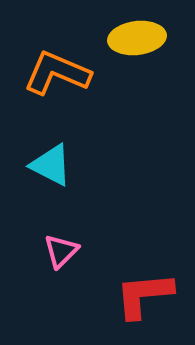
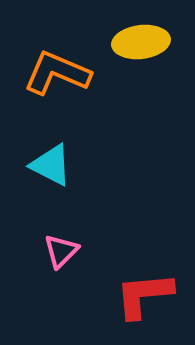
yellow ellipse: moved 4 px right, 4 px down
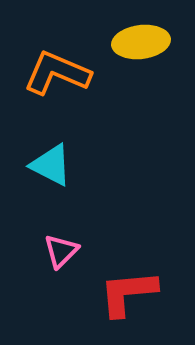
red L-shape: moved 16 px left, 2 px up
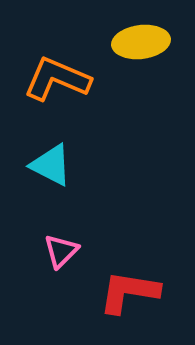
orange L-shape: moved 6 px down
red L-shape: moved 1 px right, 1 px up; rotated 14 degrees clockwise
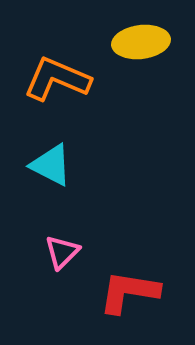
pink triangle: moved 1 px right, 1 px down
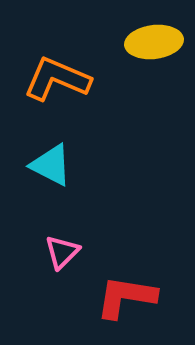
yellow ellipse: moved 13 px right
red L-shape: moved 3 px left, 5 px down
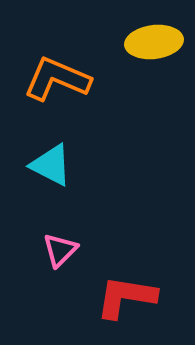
pink triangle: moved 2 px left, 2 px up
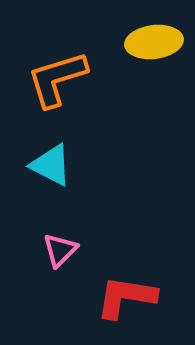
orange L-shape: rotated 40 degrees counterclockwise
